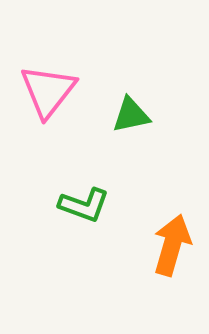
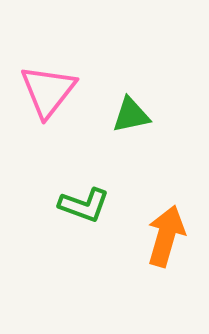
orange arrow: moved 6 px left, 9 px up
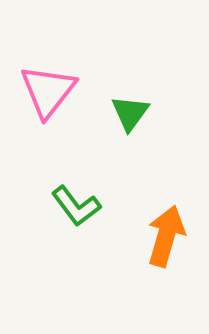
green triangle: moved 1 px left, 2 px up; rotated 42 degrees counterclockwise
green L-shape: moved 8 px left, 1 px down; rotated 33 degrees clockwise
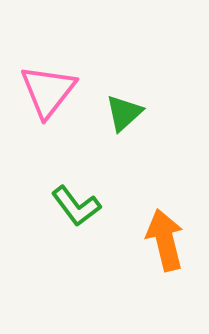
green triangle: moved 6 px left; rotated 12 degrees clockwise
orange arrow: moved 1 px left, 4 px down; rotated 30 degrees counterclockwise
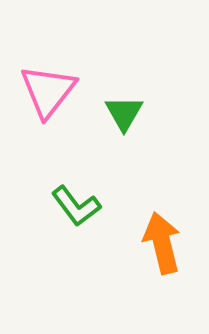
green triangle: rotated 18 degrees counterclockwise
orange arrow: moved 3 px left, 3 px down
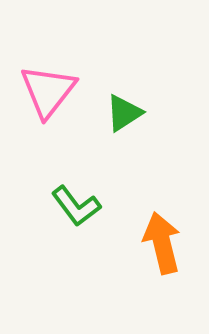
green triangle: rotated 27 degrees clockwise
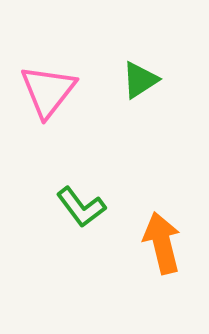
green triangle: moved 16 px right, 33 px up
green L-shape: moved 5 px right, 1 px down
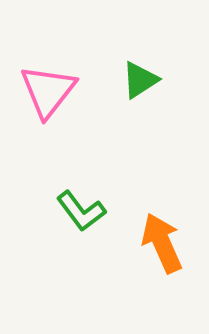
green L-shape: moved 4 px down
orange arrow: rotated 10 degrees counterclockwise
